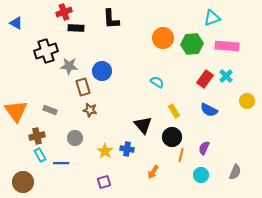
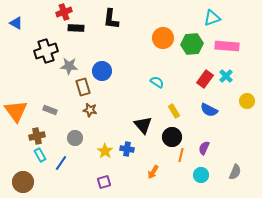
black L-shape: rotated 10 degrees clockwise
blue line: rotated 56 degrees counterclockwise
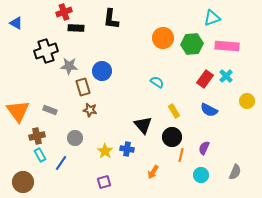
orange triangle: moved 2 px right
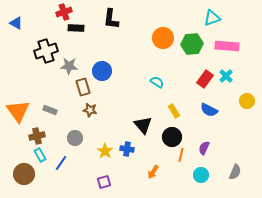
brown circle: moved 1 px right, 8 px up
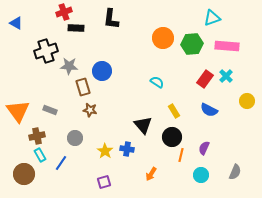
orange arrow: moved 2 px left, 2 px down
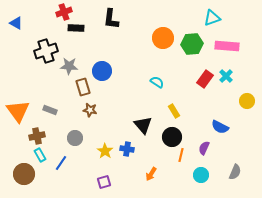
blue semicircle: moved 11 px right, 17 px down
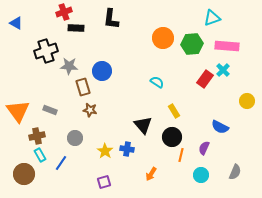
cyan cross: moved 3 px left, 6 px up
